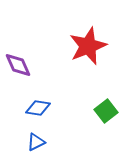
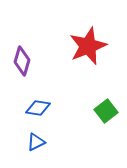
purple diamond: moved 4 px right, 4 px up; rotated 40 degrees clockwise
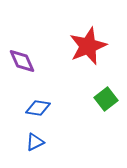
purple diamond: rotated 40 degrees counterclockwise
green square: moved 12 px up
blue triangle: moved 1 px left
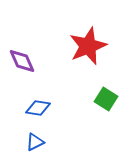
green square: rotated 20 degrees counterclockwise
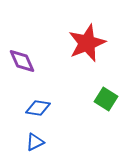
red star: moved 1 px left, 3 px up
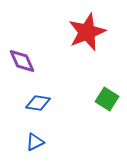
red star: moved 11 px up
green square: moved 1 px right
blue diamond: moved 5 px up
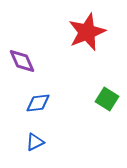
blue diamond: rotated 15 degrees counterclockwise
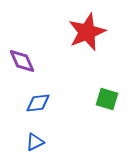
green square: rotated 15 degrees counterclockwise
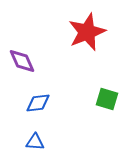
blue triangle: rotated 30 degrees clockwise
